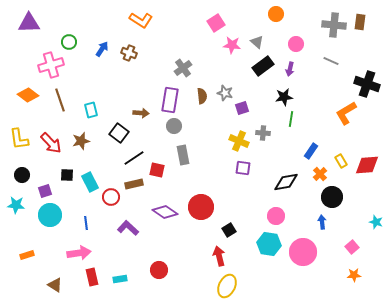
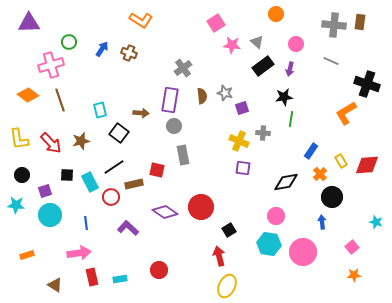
cyan rectangle at (91, 110): moved 9 px right
black line at (134, 158): moved 20 px left, 9 px down
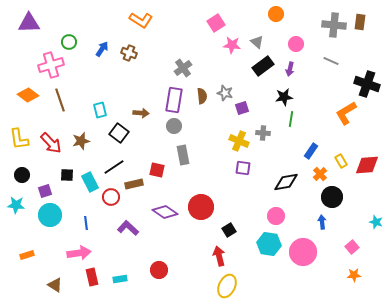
purple rectangle at (170, 100): moved 4 px right
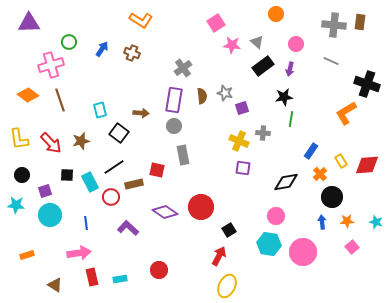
brown cross at (129, 53): moved 3 px right
red arrow at (219, 256): rotated 42 degrees clockwise
orange star at (354, 275): moved 7 px left, 54 px up
